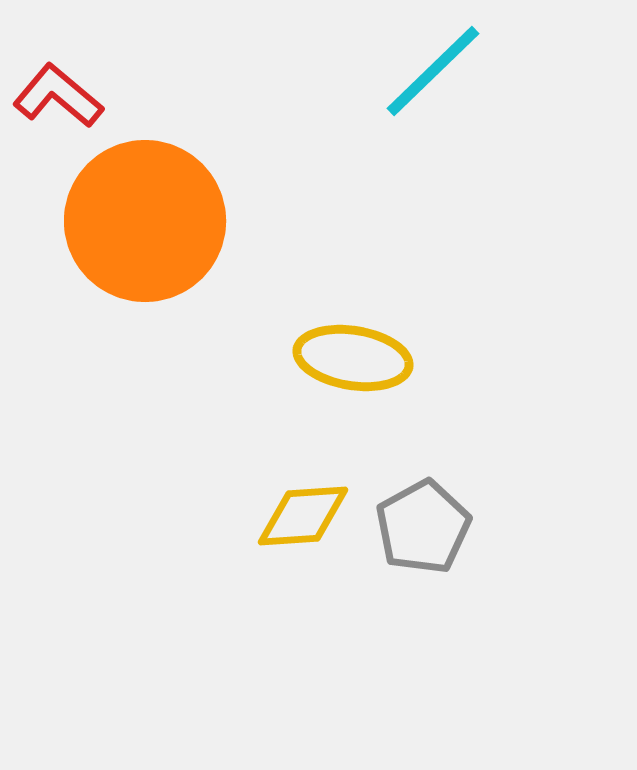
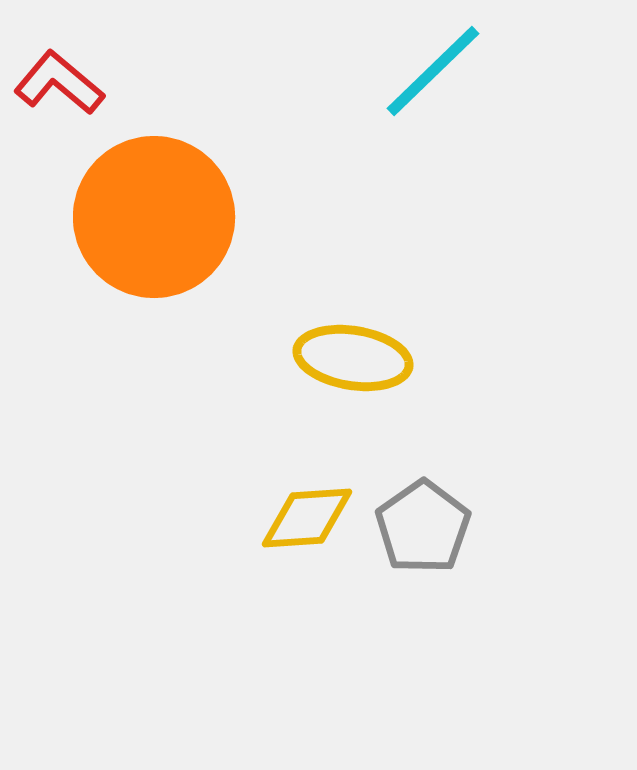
red L-shape: moved 1 px right, 13 px up
orange circle: moved 9 px right, 4 px up
yellow diamond: moved 4 px right, 2 px down
gray pentagon: rotated 6 degrees counterclockwise
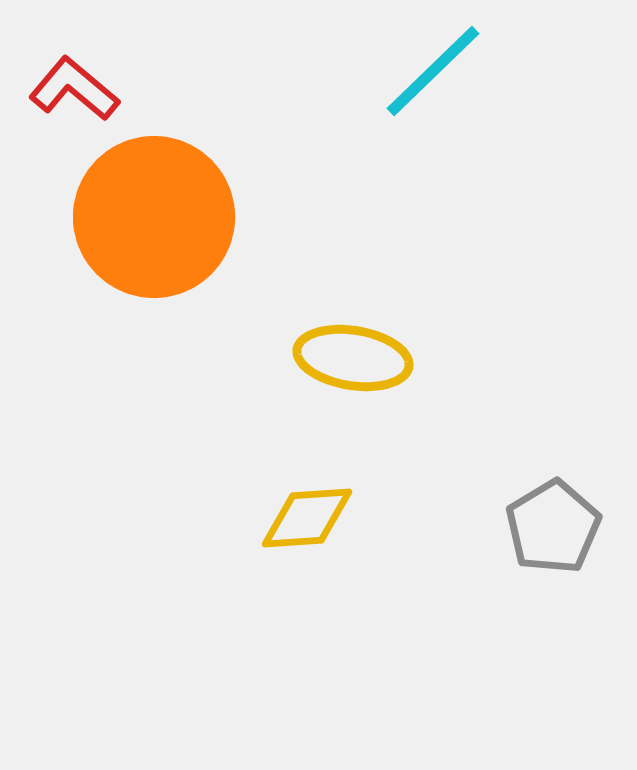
red L-shape: moved 15 px right, 6 px down
gray pentagon: moved 130 px right; rotated 4 degrees clockwise
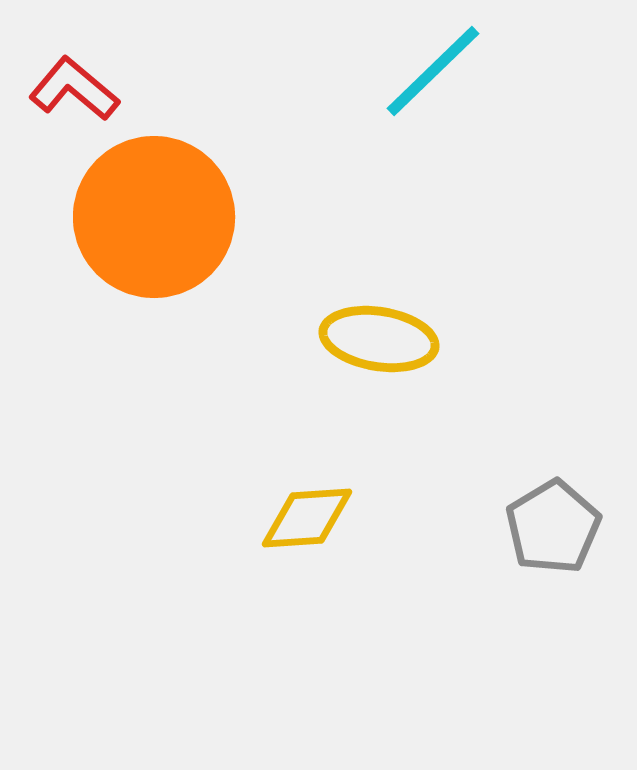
yellow ellipse: moved 26 px right, 19 px up
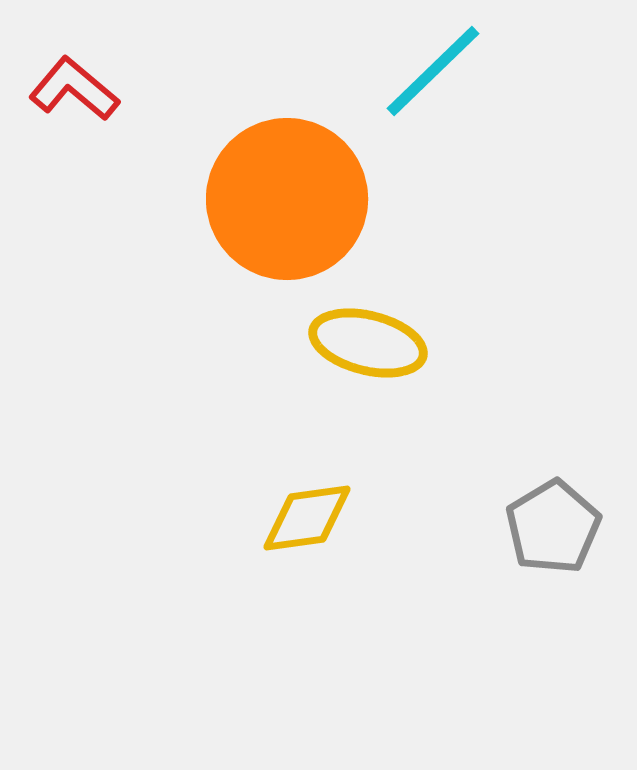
orange circle: moved 133 px right, 18 px up
yellow ellipse: moved 11 px left, 4 px down; rotated 5 degrees clockwise
yellow diamond: rotated 4 degrees counterclockwise
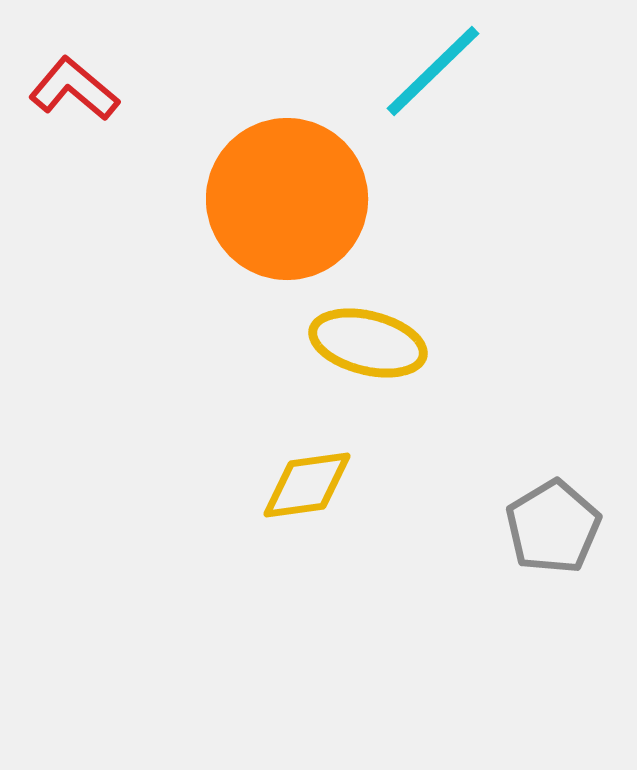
yellow diamond: moved 33 px up
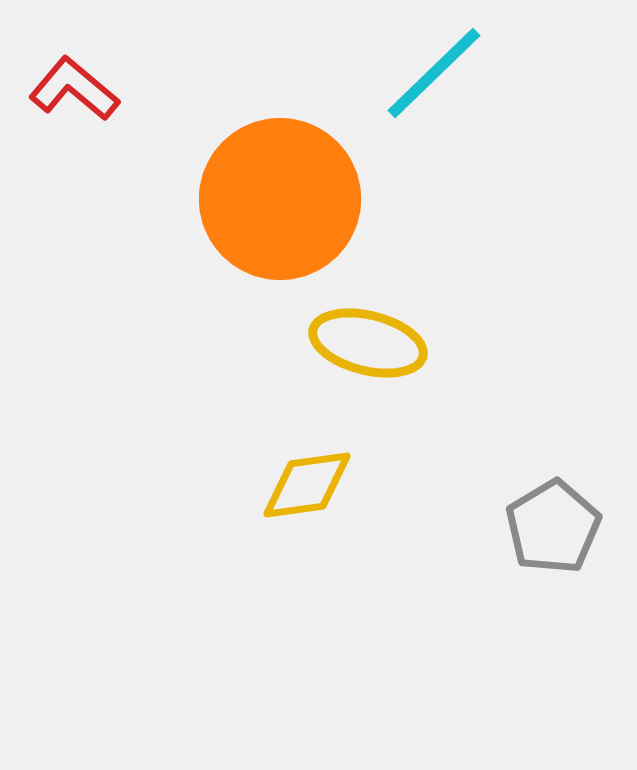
cyan line: moved 1 px right, 2 px down
orange circle: moved 7 px left
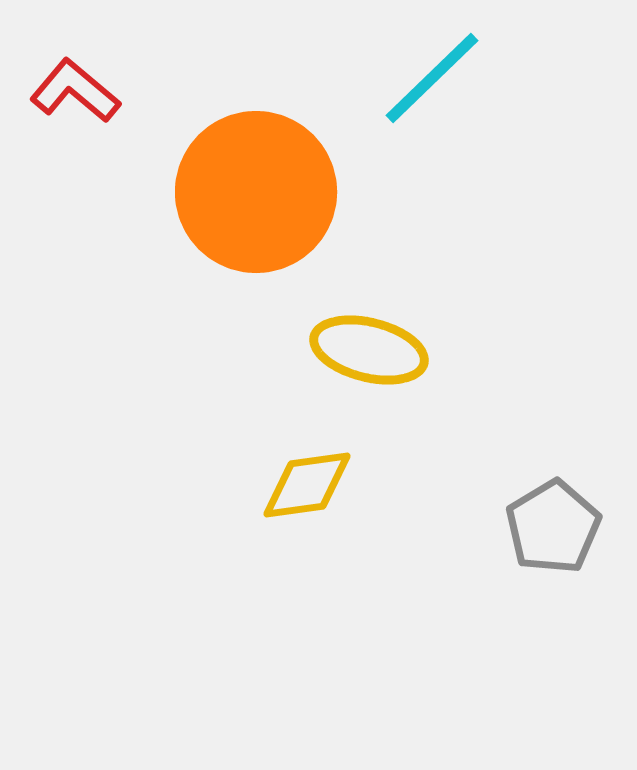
cyan line: moved 2 px left, 5 px down
red L-shape: moved 1 px right, 2 px down
orange circle: moved 24 px left, 7 px up
yellow ellipse: moved 1 px right, 7 px down
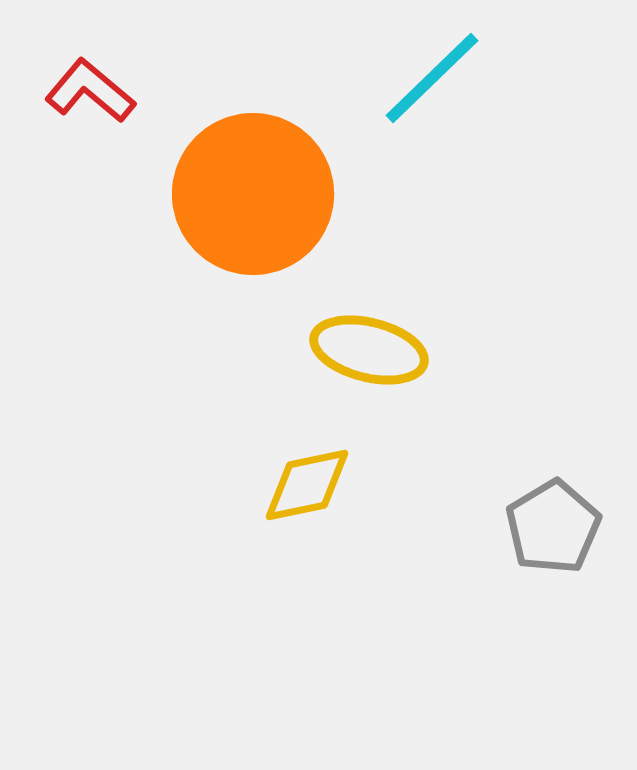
red L-shape: moved 15 px right
orange circle: moved 3 px left, 2 px down
yellow diamond: rotated 4 degrees counterclockwise
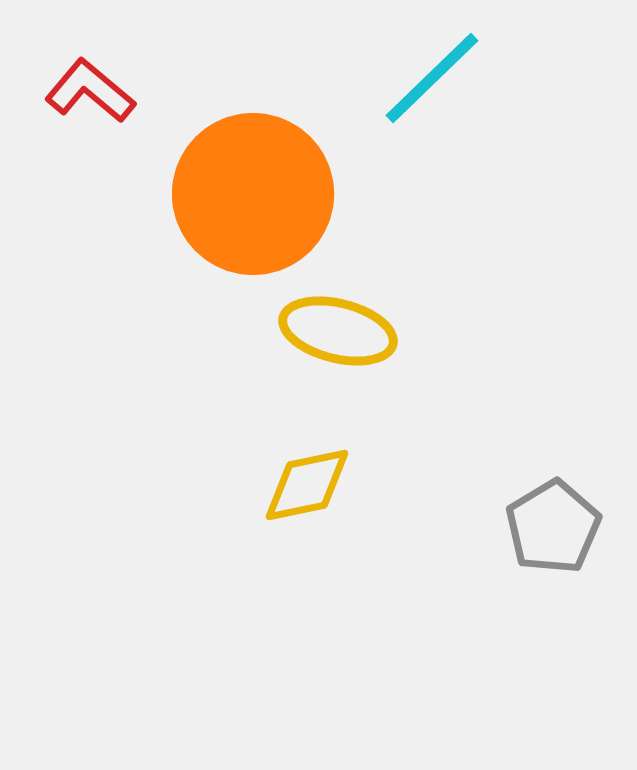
yellow ellipse: moved 31 px left, 19 px up
